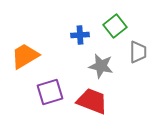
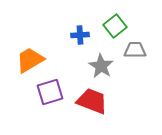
gray trapezoid: moved 3 px left, 2 px up; rotated 90 degrees counterclockwise
orange trapezoid: moved 5 px right, 4 px down
gray star: rotated 20 degrees clockwise
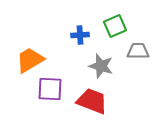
green square: rotated 15 degrees clockwise
gray trapezoid: moved 3 px right, 1 px down
gray star: rotated 15 degrees counterclockwise
purple square: moved 3 px up; rotated 20 degrees clockwise
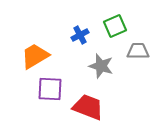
blue cross: rotated 24 degrees counterclockwise
orange trapezoid: moved 5 px right, 4 px up
red trapezoid: moved 4 px left, 6 px down
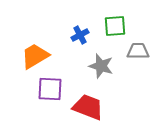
green square: rotated 20 degrees clockwise
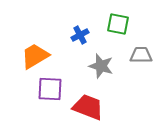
green square: moved 3 px right, 2 px up; rotated 15 degrees clockwise
gray trapezoid: moved 3 px right, 4 px down
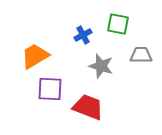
blue cross: moved 3 px right
